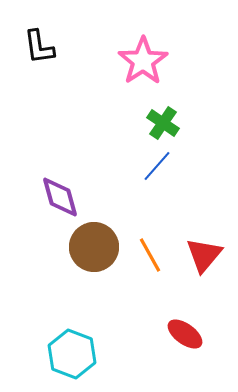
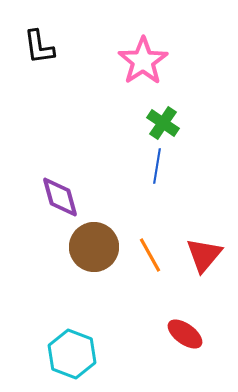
blue line: rotated 32 degrees counterclockwise
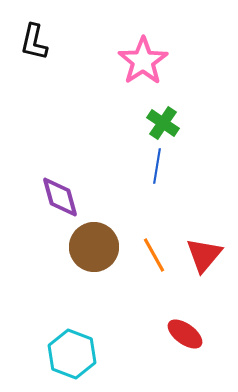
black L-shape: moved 5 px left, 5 px up; rotated 21 degrees clockwise
orange line: moved 4 px right
